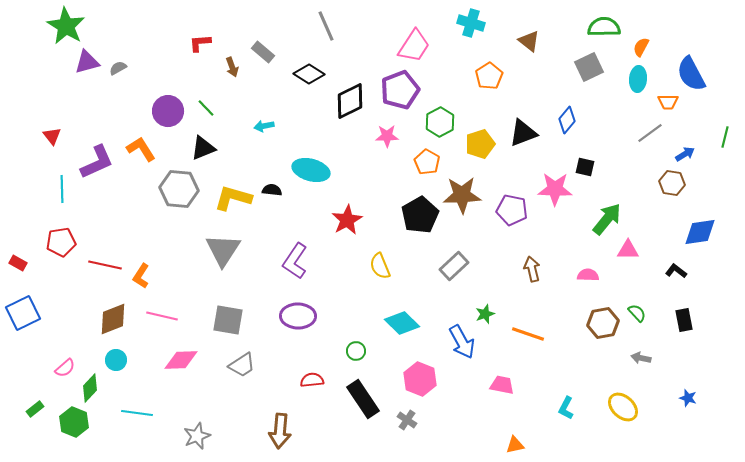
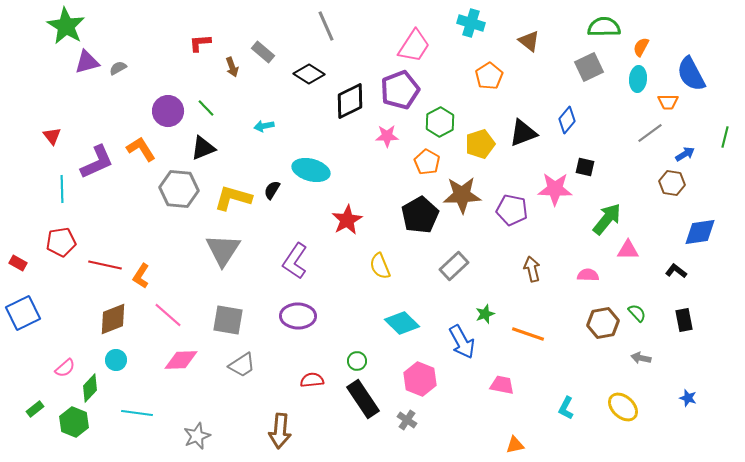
black semicircle at (272, 190): rotated 66 degrees counterclockwise
pink line at (162, 316): moved 6 px right, 1 px up; rotated 28 degrees clockwise
green circle at (356, 351): moved 1 px right, 10 px down
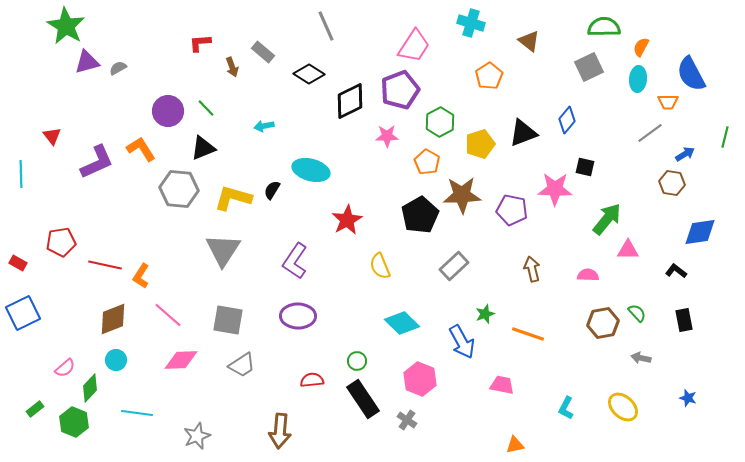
cyan line at (62, 189): moved 41 px left, 15 px up
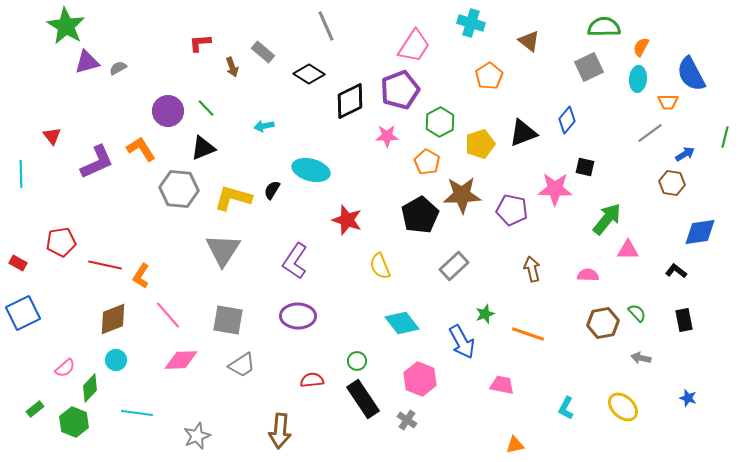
red star at (347, 220): rotated 24 degrees counterclockwise
pink line at (168, 315): rotated 8 degrees clockwise
cyan diamond at (402, 323): rotated 8 degrees clockwise
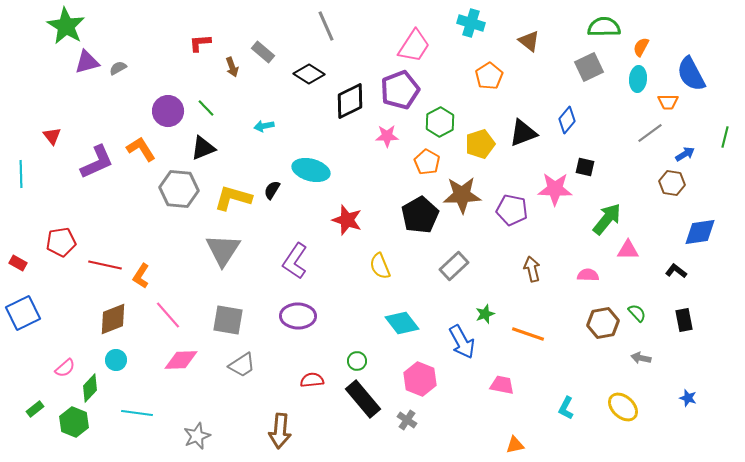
black rectangle at (363, 399): rotated 6 degrees counterclockwise
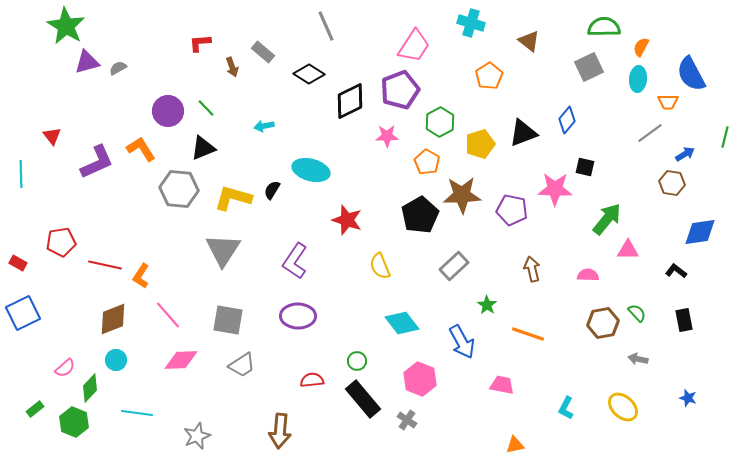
green star at (485, 314): moved 2 px right, 9 px up; rotated 18 degrees counterclockwise
gray arrow at (641, 358): moved 3 px left, 1 px down
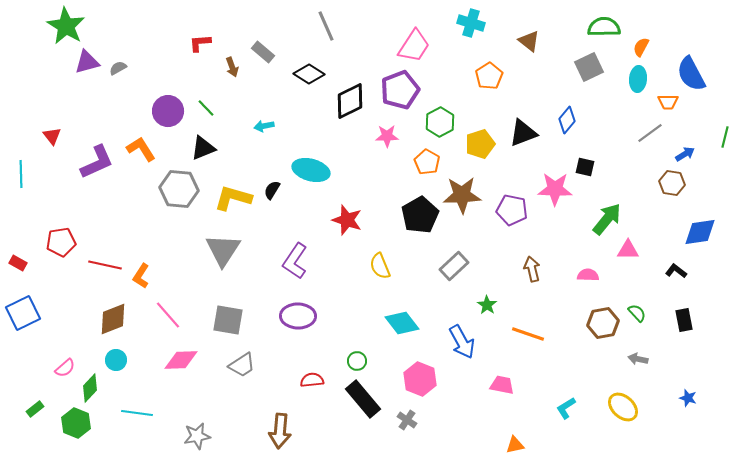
cyan L-shape at (566, 408): rotated 30 degrees clockwise
green hexagon at (74, 422): moved 2 px right, 1 px down
gray star at (197, 436): rotated 12 degrees clockwise
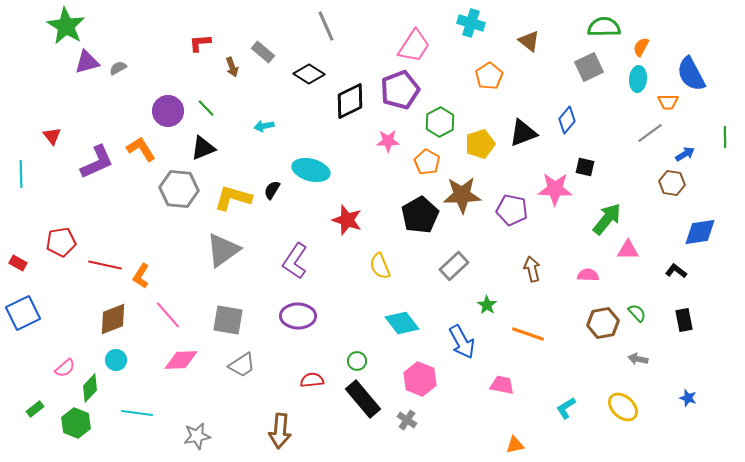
pink star at (387, 136): moved 1 px right, 5 px down
green line at (725, 137): rotated 15 degrees counterclockwise
gray triangle at (223, 250): rotated 21 degrees clockwise
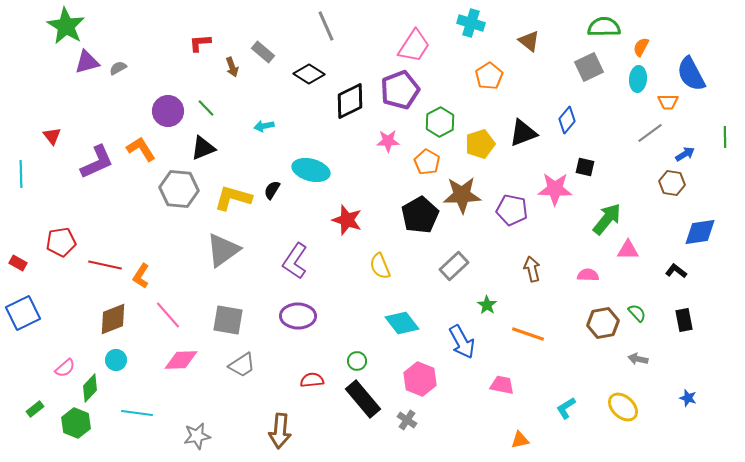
orange triangle at (515, 445): moved 5 px right, 5 px up
